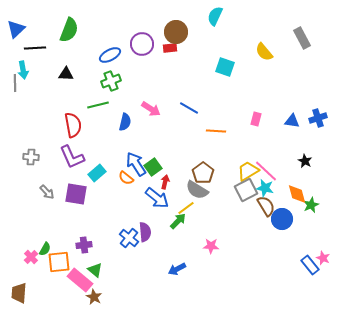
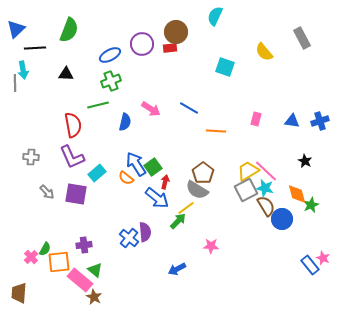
blue cross at (318, 118): moved 2 px right, 3 px down
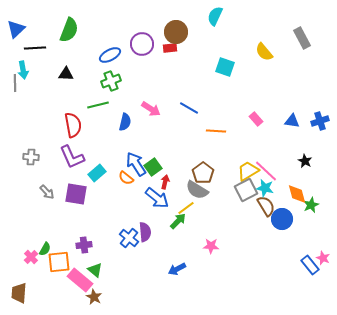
pink rectangle at (256, 119): rotated 56 degrees counterclockwise
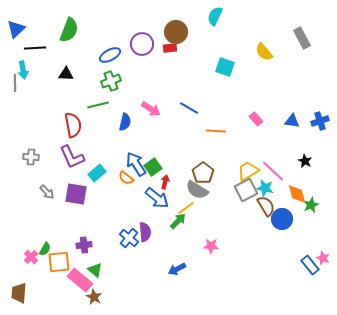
pink line at (266, 171): moved 7 px right
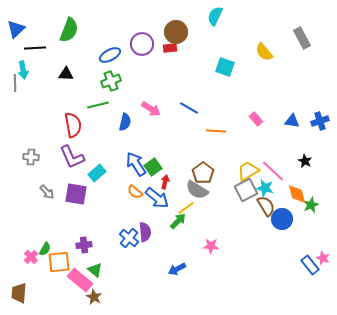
orange semicircle at (126, 178): moved 9 px right, 14 px down
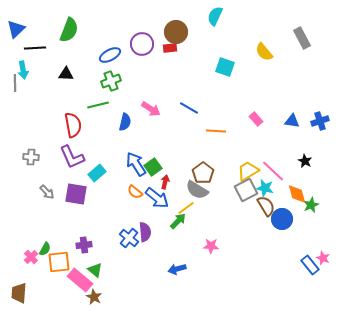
blue arrow at (177, 269): rotated 12 degrees clockwise
